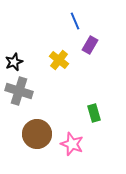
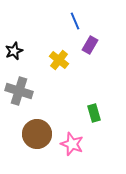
black star: moved 11 px up
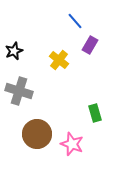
blue line: rotated 18 degrees counterclockwise
green rectangle: moved 1 px right
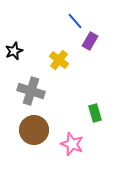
purple rectangle: moved 4 px up
gray cross: moved 12 px right
brown circle: moved 3 px left, 4 px up
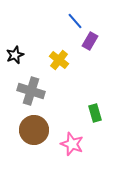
black star: moved 1 px right, 4 px down
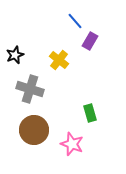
gray cross: moved 1 px left, 2 px up
green rectangle: moved 5 px left
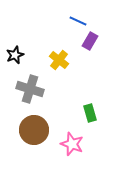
blue line: moved 3 px right; rotated 24 degrees counterclockwise
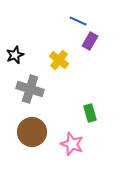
brown circle: moved 2 px left, 2 px down
